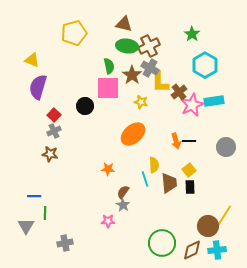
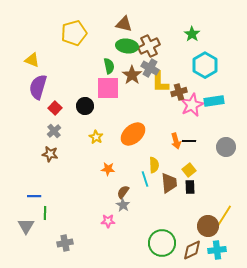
brown cross at (179, 92): rotated 21 degrees clockwise
yellow star at (141, 102): moved 45 px left, 35 px down; rotated 16 degrees clockwise
red square at (54, 115): moved 1 px right, 7 px up
gray cross at (54, 131): rotated 16 degrees counterclockwise
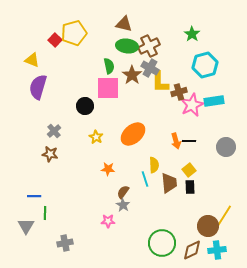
cyan hexagon at (205, 65): rotated 15 degrees clockwise
red square at (55, 108): moved 68 px up
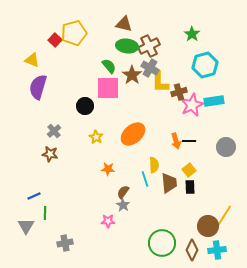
green semicircle at (109, 66): rotated 28 degrees counterclockwise
blue line at (34, 196): rotated 24 degrees counterclockwise
brown diamond at (192, 250): rotated 40 degrees counterclockwise
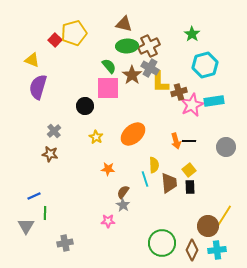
green ellipse at (127, 46): rotated 10 degrees counterclockwise
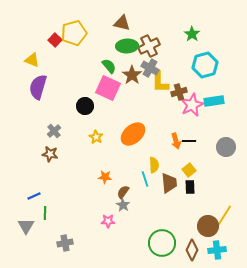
brown triangle at (124, 24): moved 2 px left, 1 px up
pink square at (108, 88): rotated 25 degrees clockwise
orange star at (108, 169): moved 3 px left, 8 px down
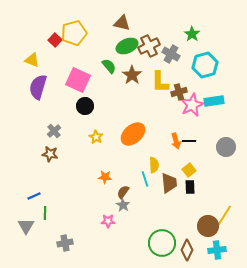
green ellipse at (127, 46): rotated 20 degrees counterclockwise
gray cross at (150, 68): moved 21 px right, 14 px up
pink square at (108, 88): moved 30 px left, 8 px up
brown diamond at (192, 250): moved 5 px left
